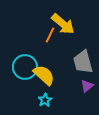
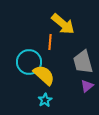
orange line: moved 7 px down; rotated 21 degrees counterclockwise
cyan circle: moved 4 px right, 5 px up
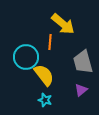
cyan circle: moved 3 px left, 5 px up
yellow semicircle: rotated 10 degrees clockwise
purple triangle: moved 6 px left, 4 px down
cyan star: rotated 24 degrees counterclockwise
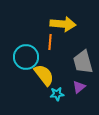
yellow arrow: rotated 35 degrees counterclockwise
purple triangle: moved 2 px left, 3 px up
cyan star: moved 12 px right, 6 px up; rotated 24 degrees counterclockwise
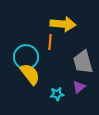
yellow semicircle: moved 14 px left, 1 px up
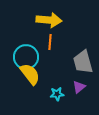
yellow arrow: moved 14 px left, 4 px up
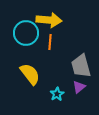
cyan circle: moved 24 px up
gray trapezoid: moved 2 px left, 4 px down
cyan star: rotated 24 degrees counterclockwise
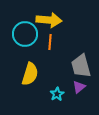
cyan circle: moved 1 px left, 1 px down
yellow semicircle: rotated 55 degrees clockwise
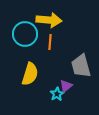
purple triangle: moved 13 px left, 1 px up
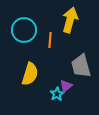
yellow arrow: moved 21 px right; rotated 80 degrees counterclockwise
cyan circle: moved 1 px left, 4 px up
orange line: moved 2 px up
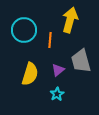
gray trapezoid: moved 5 px up
purple triangle: moved 8 px left, 16 px up
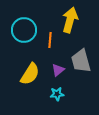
yellow semicircle: rotated 15 degrees clockwise
cyan star: rotated 24 degrees clockwise
